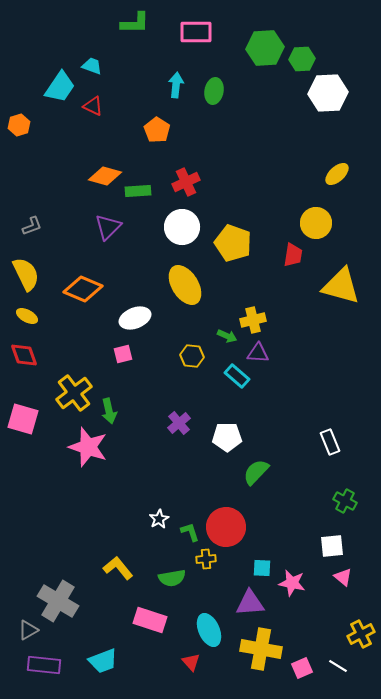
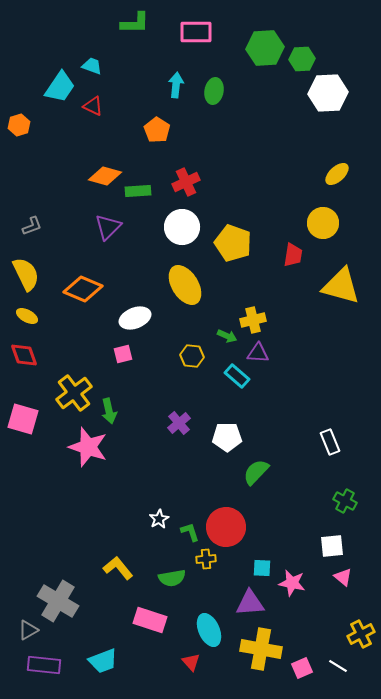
yellow circle at (316, 223): moved 7 px right
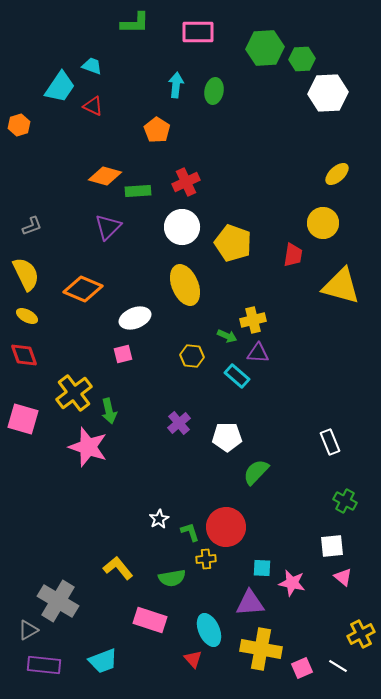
pink rectangle at (196, 32): moved 2 px right
yellow ellipse at (185, 285): rotated 9 degrees clockwise
red triangle at (191, 662): moved 2 px right, 3 px up
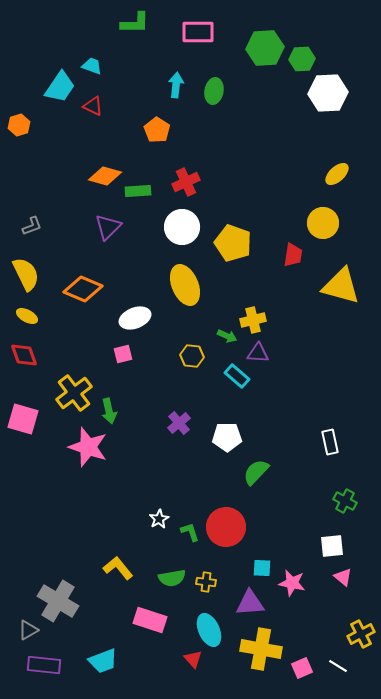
white rectangle at (330, 442): rotated 10 degrees clockwise
yellow cross at (206, 559): moved 23 px down; rotated 12 degrees clockwise
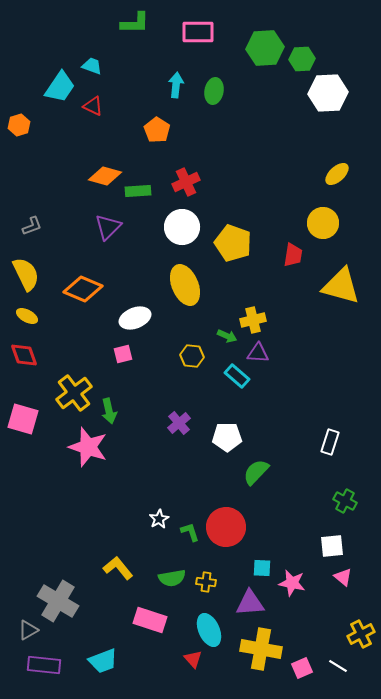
white rectangle at (330, 442): rotated 30 degrees clockwise
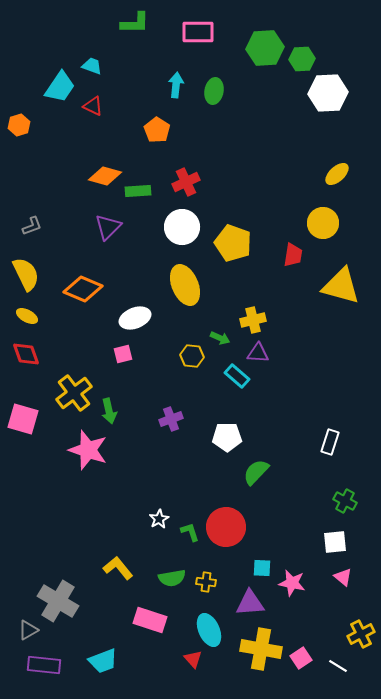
green arrow at (227, 336): moved 7 px left, 2 px down
red diamond at (24, 355): moved 2 px right, 1 px up
purple cross at (179, 423): moved 8 px left, 4 px up; rotated 20 degrees clockwise
pink star at (88, 447): moved 3 px down
white square at (332, 546): moved 3 px right, 4 px up
pink square at (302, 668): moved 1 px left, 10 px up; rotated 10 degrees counterclockwise
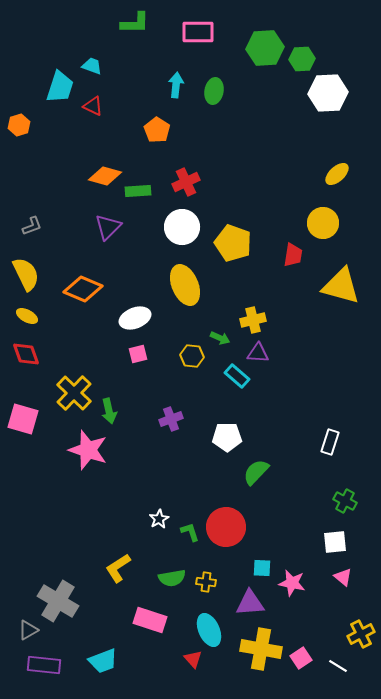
cyan trapezoid at (60, 87): rotated 16 degrees counterclockwise
pink square at (123, 354): moved 15 px right
yellow cross at (74, 393): rotated 9 degrees counterclockwise
yellow L-shape at (118, 568): rotated 84 degrees counterclockwise
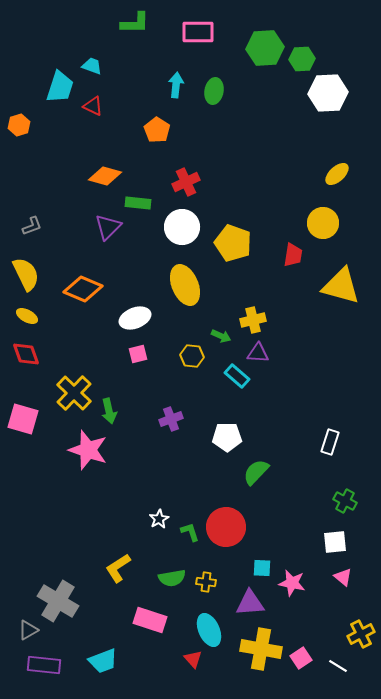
green rectangle at (138, 191): moved 12 px down; rotated 10 degrees clockwise
green arrow at (220, 338): moved 1 px right, 2 px up
